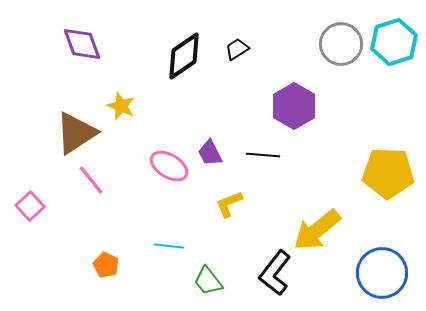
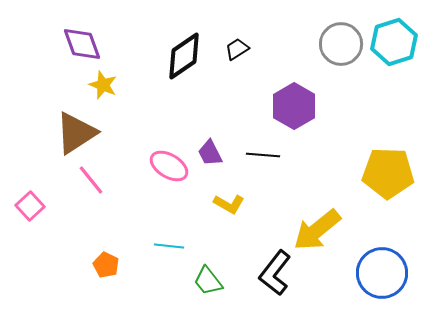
yellow star: moved 18 px left, 21 px up
yellow L-shape: rotated 128 degrees counterclockwise
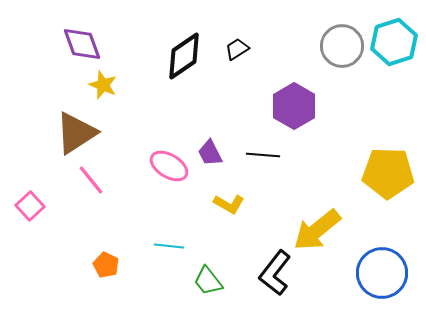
gray circle: moved 1 px right, 2 px down
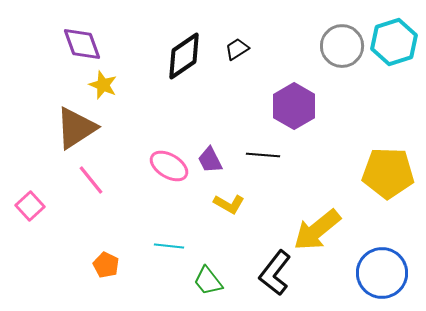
brown triangle: moved 5 px up
purple trapezoid: moved 7 px down
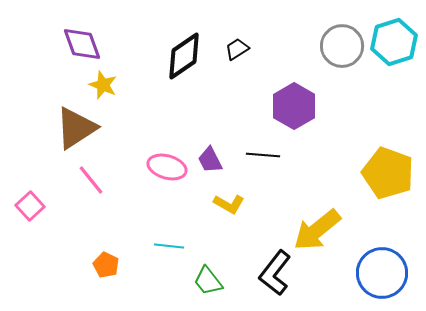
pink ellipse: moved 2 px left, 1 px down; rotated 15 degrees counterclockwise
yellow pentagon: rotated 18 degrees clockwise
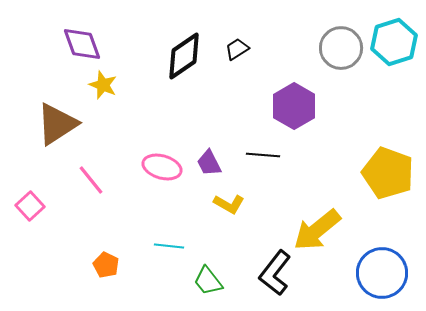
gray circle: moved 1 px left, 2 px down
brown triangle: moved 19 px left, 4 px up
purple trapezoid: moved 1 px left, 3 px down
pink ellipse: moved 5 px left
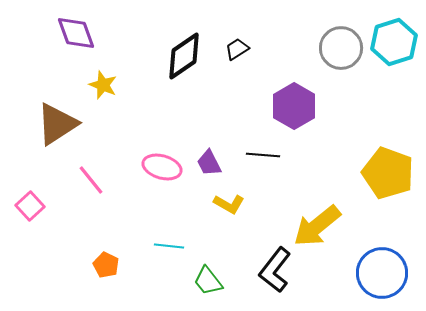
purple diamond: moved 6 px left, 11 px up
yellow arrow: moved 4 px up
black L-shape: moved 3 px up
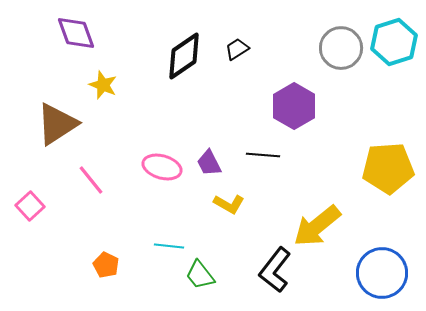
yellow pentagon: moved 5 px up; rotated 24 degrees counterclockwise
green trapezoid: moved 8 px left, 6 px up
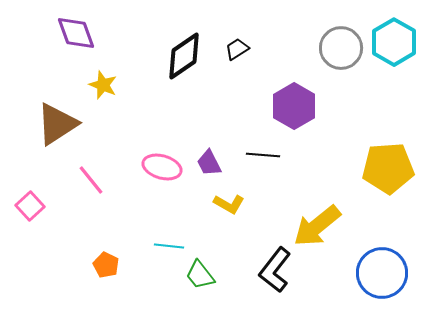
cyan hexagon: rotated 12 degrees counterclockwise
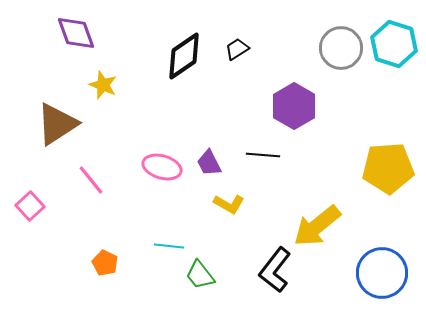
cyan hexagon: moved 2 px down; rotated 12 degrees counterclockwise
orange pentagon: moved 1 px left, 2 px up
